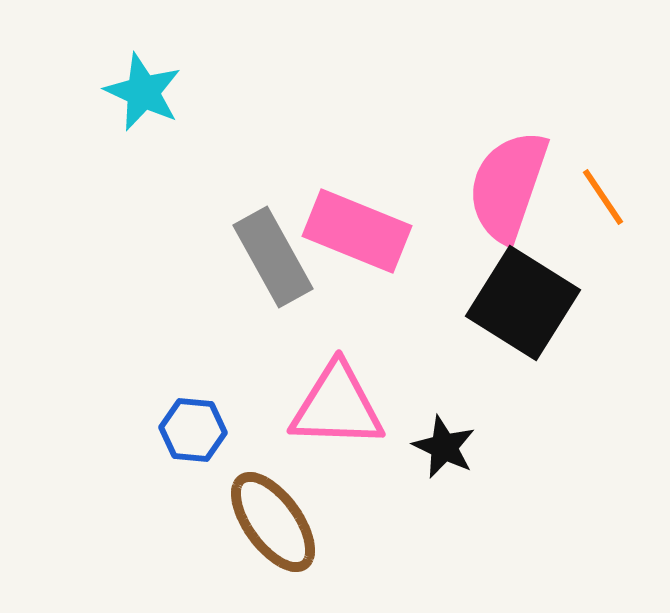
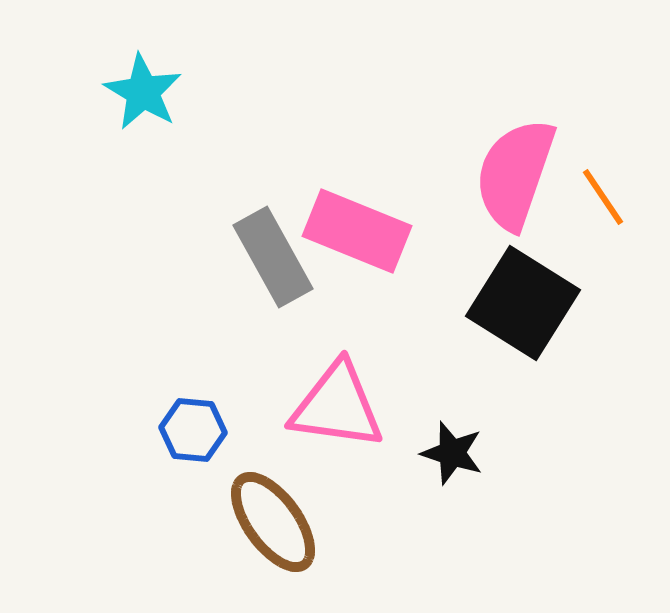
cyan star: rotated 6 degrees clockwise
pink semicircle: moved 7 px right, 12 px up
pink triangle: rotated 6 degrees clockwise
black star: moved 8 px right, 6 px down; rotated 8 degrees counterclockwise
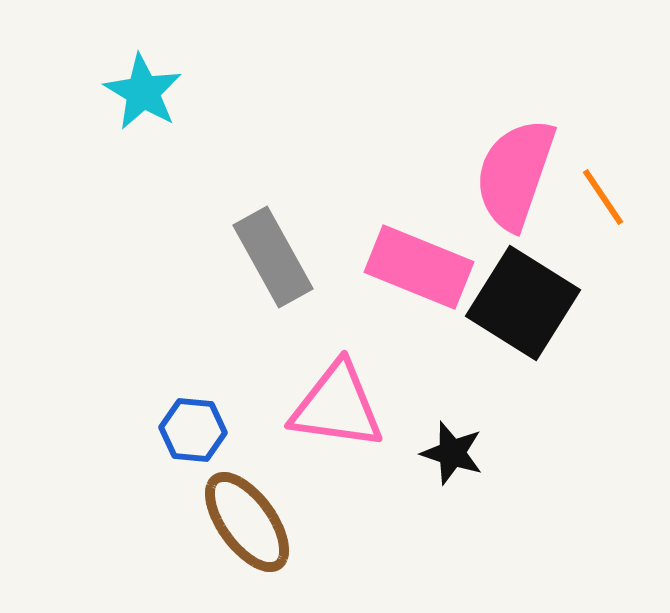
pink rectangle: moved 62 px right, 36 px down
brown ellipse: moved 26 px left
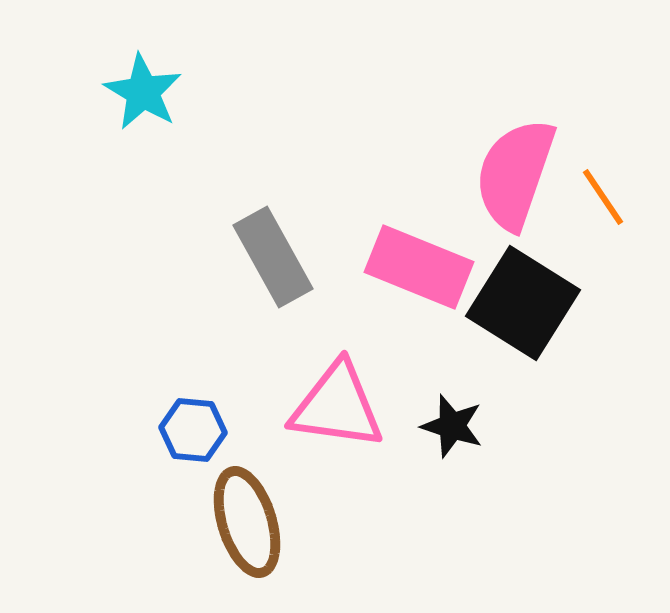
black star: moved 27 px up
brown ellipse: rotated 19 degrees clockwise
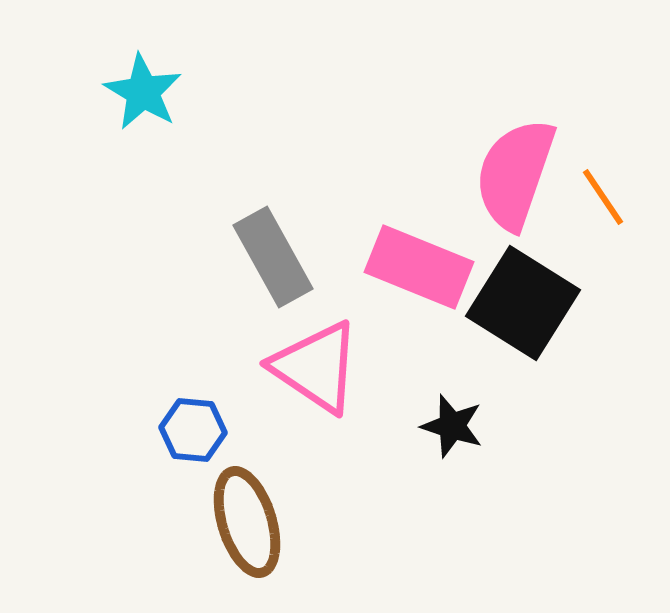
pink triangle: moved 21 px left, 39 px up; rotated 26 degrees clockwise
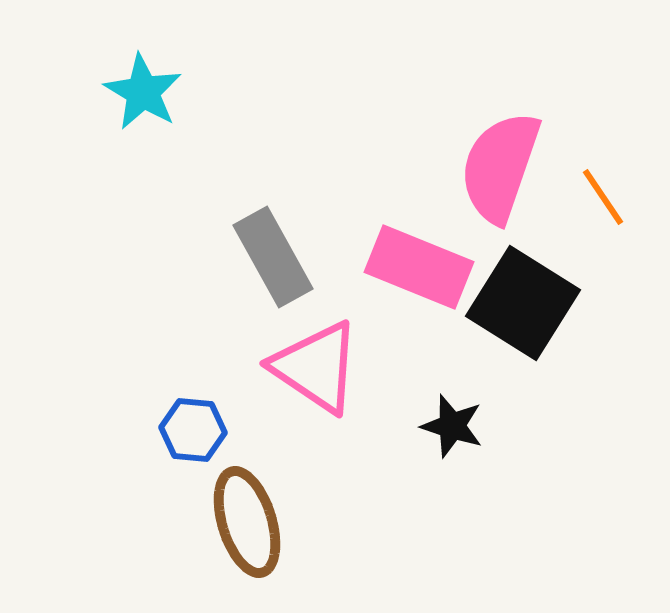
pink semicircle: moved 15 px left, 7 px up
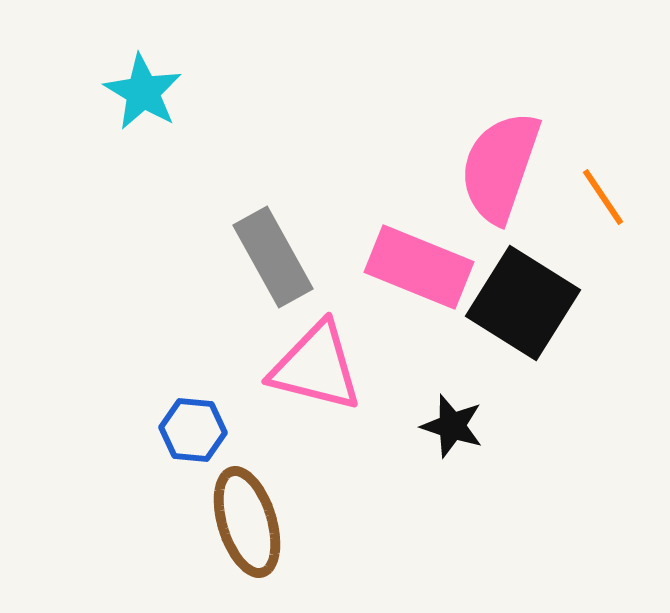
pink triangle: rotated 20 degrees counterclockwise
